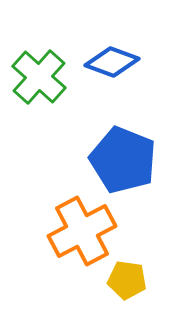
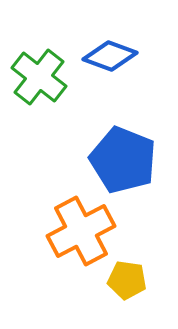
blue diamond: moved 2 px left, 6 px up
green cross: rotated 4 degrees counterclockwise
orange cross: moved 1 px left
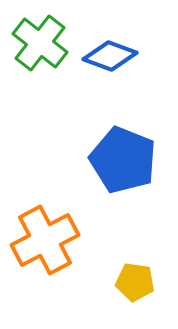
green cross: moved 1 px right, 34 px up
orange cross: moved 36 px left, 9 px down
yellow pentagon: moved 8 px right, 2 px down
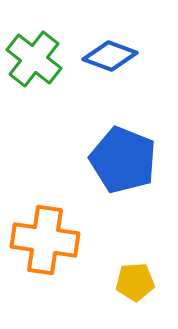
green cross: moved 6 px left, 16 px down
orange cross: rotated 36 degrees clockwise
yellow pentagon: rotated 12 degrees counterclockwise
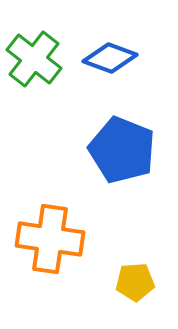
blue diamond: moved 2 px down
blue pentagon: moved 1 px left, 10 px up
orange cross: moved 5 px right, 1 px up
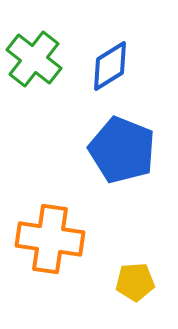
blue diamond: moved 8 px down; rotated 52 degrees counterclockwise
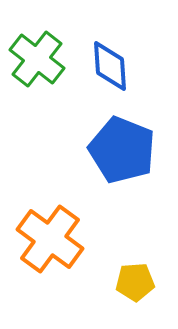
green cross: moved 3 px right
blue diamond: rotated 62 degrees counterclockwise
orange cross: rotated 28 degrees clockwise
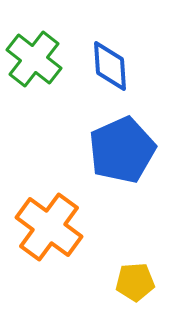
green cross: moved 3 px left
blue pentagon: rotated 26 degrees clockwise
orange cross: moved 1 px left, 12 px up
